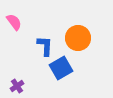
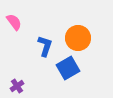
blue L-shape: rotated 15 degrees clockwise
blue square: moved 7 px right
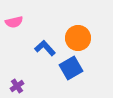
pink semicircle: rotated 114 degrees clockwise
blue L-shape: moved 2 px down; rotated 60 degrees counterclockwise
blue square: moved 3 px right
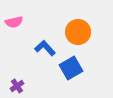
orange circle: moved 6 px up
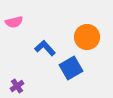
orange circle: moved 9 px right, 5 px down
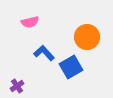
pink semicircle: moved 16 px right
blue L-shape: moved 1 px left, 5 px down
blue square: moved 1 px up
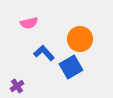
pink semicircle: moved 1 px left, 1 px down
orange circle: moved 7 px left, 2 px down
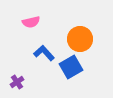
pink semicircle: moved 2 px right, 1 px up
purple cross: moved 4 px up
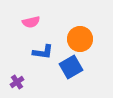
blue L-shape: moved 1 px left, 1 px up; rotated 140 degrees clockwise
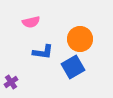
blue square: moved 2 px right
purple cross: moved 6 px left
